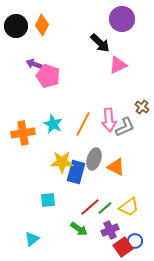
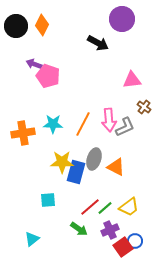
black arrow: moved 2 px left; rotated 15 degrees counterclockwise
pink triangle: moved 14 px right, 15 px down; rotated 18 degrees clockwise
brown cross: moved 2 px right
cyan star: rotated 24 degrees counterclockwise
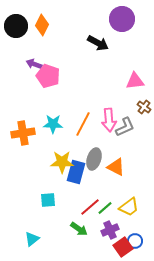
pink triangle: moved 3 px right, 1 px down
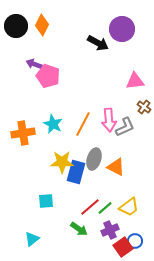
purple circle: moved 10 px down
cyan star: rotated 24 degrees clockwise
cyan square: moved 2 px left, 1 px down
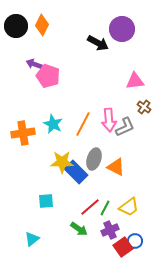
blue rectangle: rotated 60 degrees counterclockwise
green line: rotated 21 degrees counterclockwise
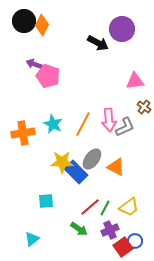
black circle: moved 8 px right, 5 px up
gray ellipse: moved 2 px left; rotated 20 degrees clockwise
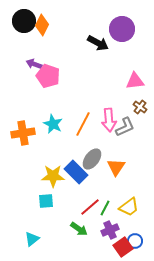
brown cross: moved 4 px left
yellow star: moved 9 px left, 14 px down
orange triangle: rotated 36 degrees clockwise
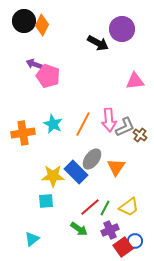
brown cross: moved 28 px down
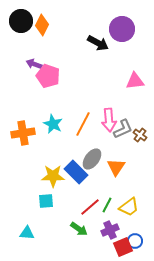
black circle: moved 3 px left
gray L-shape: moved 2 px left, 2 px down
green line: moved 2 px right, 3 px up
cyan triangle: moved 5 px left, 6 px up; rotated 42 degrees clockwise
red square: rotated 12 degrees clockwise
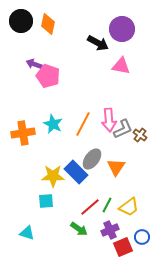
orange diamond: moved 6 px right, 1 px up; rotated 15 degrees counterclockwise
pink triangle: moved 14 px left, 15 px up; rotated 18 degrees clockwise
cyan triangle: rotated 14 degrees clockwise
blue circle: moved 7 px right, 4 px up
